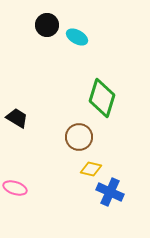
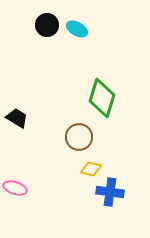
cyan ellipse: moved 8 px up
blue cross: rotated 16 degrees counterclockwise
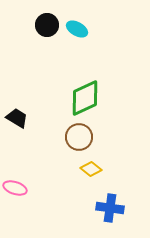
green diamond: moved 17 px left; rotated 48 degrees clockwise
yellow diamond: rotated 25 degrees clockwise
blue cross: moved 16 px down
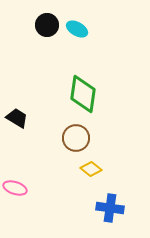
green diamond: moved 2 px left, 4 px up; rotated 57 degrees counterclockwise
brown circle: moved 3 px left, 1 px down
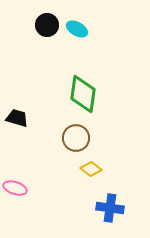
black trapezoid: rotated 15 degrees counterclockwise
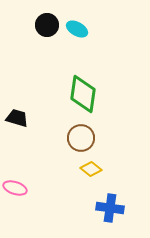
brown circle: moved 5 px right
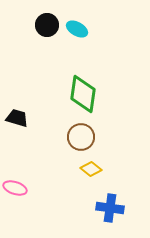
brown circle: moved 1 px up
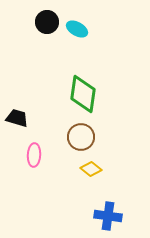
black circle: moved 3 px up
pink ellipse: moved 19 px right, 33 px up; rotated 75 degrees clockwise
blue cross: moved 2 px left, 8 px down
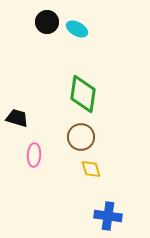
yellow diamond: rotated 35 degrees clockwise
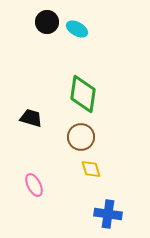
black trapezoid: moved 14 px right
pink ellipse: moved 30 px down; rotated 30 degrees counterclockwise
blue cross: moved 2 px up
